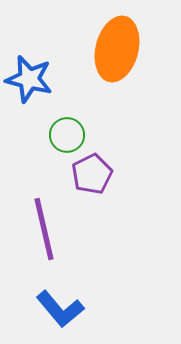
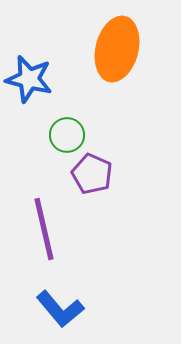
purple pentagon: rotated 21 degrees counterclockwise
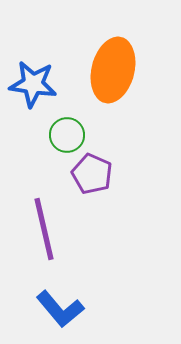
orange ellipse: moved 4 px left, 21 px down
blue star: moved 4 px right, 5 px down; rotated 6 degrees counterclockwise
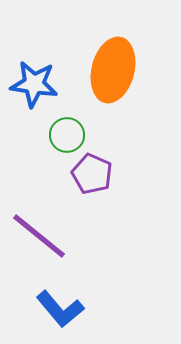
blue star: moved 1 px right
purple line: moved 5 px left, 7 px down; rotated 38 degrees counterclockwise
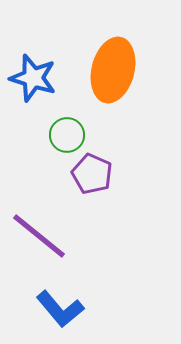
blue star: moved 1 px left, 6 px up; rotated 9 degrees clockwise
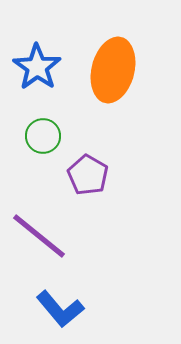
blue star: moved 4 px right, 11 px up; rotated 18 degrees clockwise
green circle: moved 24 px left, 1 px down
purple pentagon: moved 4 px left, 1 px down; rotated 6 degrees clockwise
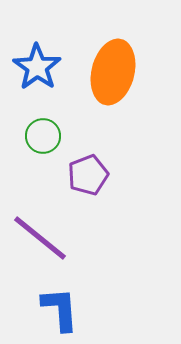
orange ellipse: moved 2 px down
purple pentagon: rotated 21 degrees clockwise
purple line: moved 1 px right, 2 px down
blue L-shape: rotated 144 degrees counterclockwise
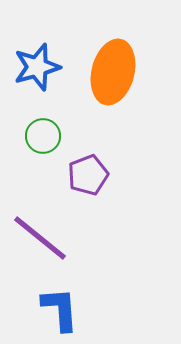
blue star: rotated 21 degrees clockwise
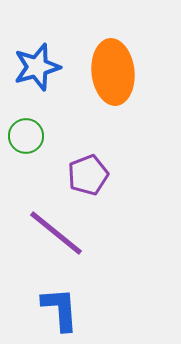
orange ellipse: rotated 20 degrees counterclockwise
green circle: moved 17 px left
purple line: moved 16 px right, 5 px up
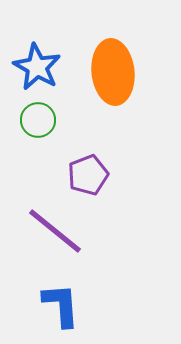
blue star: rotated 27 degrees counterclockwise
green circle: moved 12 px right, 16 px up
purple line: moved 1 px left, 2 px up
blue L-shape: moved 1 px right, 4 px up
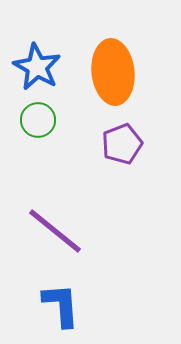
purple pentagon: moved 34 px right, 31 px up
